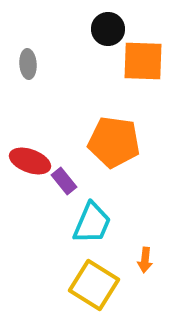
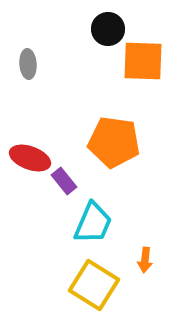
red ellipse: moved 3 px up
cyan trapezoid: moved 1 px right
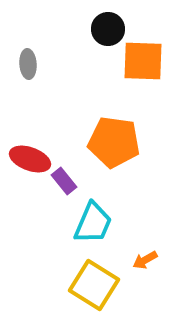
red ellipse: moved 1 px down
orange arrow: rotated 55 degrees clockwise
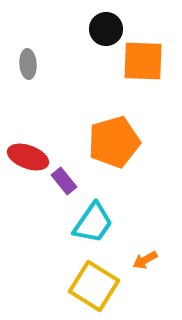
black circle: moved 2 px left
orange pentagon: rotated 24 degrees counterclockwise
red ellipse: moved 2 px left, 2 px up
cyan trapezoid: rotated 12 degrees clockwise
yellow square: moved 1 px down
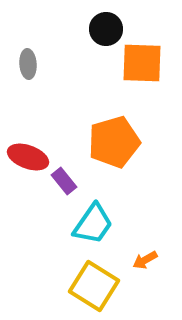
orange square: moved 1 px left, 2 px down
cyan trapezoid: moved 1 px down
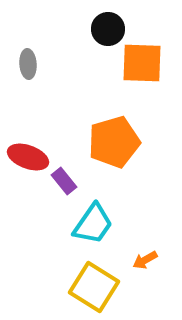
black circle: moved 2 px right
yellow square: moved 1 px down
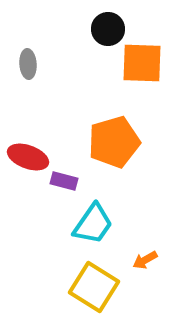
purple rectangle: rotated 36 degrees counterclockwise
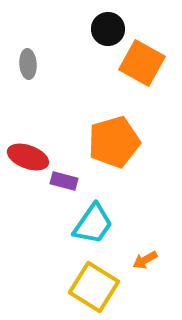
orange square: rotated 27 degrees clockwise
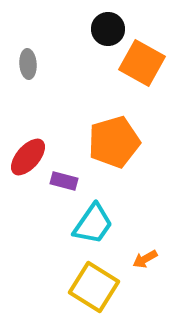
red ellipse: rotated 69 degrees counterclockwise
orange arrow: moved 1 px up
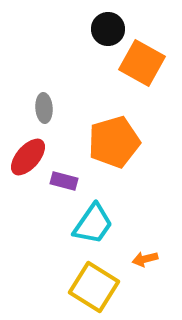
gray ellipse: moved 16 px right, 44 px down
orange arrow: rotated 15 degrees clockwise
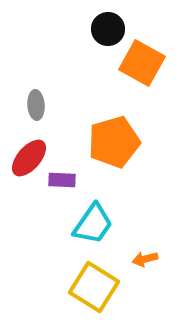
gray ellipse: moved 8 px left, 3 px up
red ellipse: moved 1 px right, 1 px down
purple rectangle: moved 2 px left, 1 px up; rotated 12 degrees counterclockwise
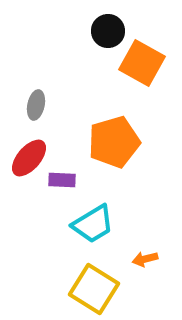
black circle: moved 2 px down
gray ellipse: rotated 16 degrees clockwise
cyan trapezoid: rotated 24 degrees clockwise
yellow square: moved 2 px down
